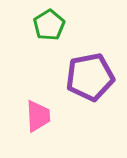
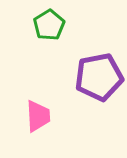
purple pentagon: moved 9 px right
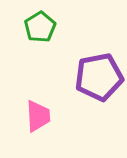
green pentagon: moved 9 px left, 2 px down
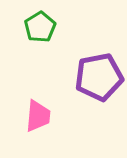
pink trapezoid: rotated 8 degrees clockwise
